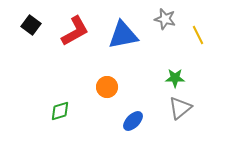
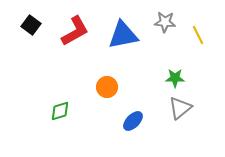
gray star: moved 3 px down; rotated 10 degrees counterclockwise
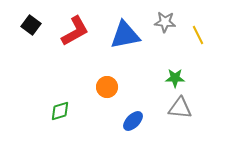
blue triangle: moved 2 px right
gray triangle: rotated 45 degrees clockwise
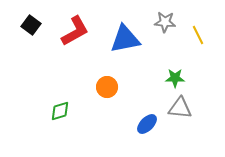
blue triangle: moved 4 px down
blue ellipse: moved 14 px right, 3 px down
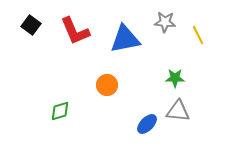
red L-shape: rotated 96 degrees clockwise
orange circle: moved 2 px up
gray triangle: moved 2 px left, 3 px down
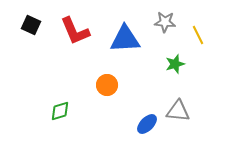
black square: rotated 12 degrees counterclockwise
blue triangle: rotated 8 degrees clockwise
green star: moved 14 px up; rotated 18 degrees counterclockwise
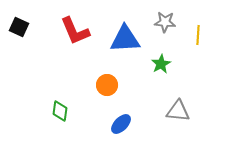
black square: moved 12 px left, 2 px down
yellow line: rotated 30 degrees clockwise
green star: moved 14 px left; rotated 12 degrees counterclockwise
green diamond: rotated 65 degrees counterclockwise
blue ellipse: moved 26 px left
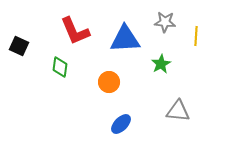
black square: moved 19 px down
yellow line: moved 2 px left, 1 px down
orange circle: moved 2 px right, 3 px up
green diamond: moved 44 px up
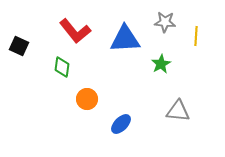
red L-shape: rotated 16 degrees counterclockwise
green diamond: moved 2 px right
orange circle: moved 22 px left, 17 px down
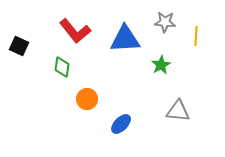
green star: moved 1 px down
